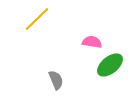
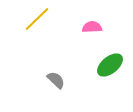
pink semicircle: moved 15 px up; rotated 12 degrees counterclockwise
gray semicircle: rotated 24 degrees counterclockwise
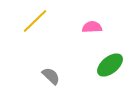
yellow line: moved 2 px left, 2 px down
gray semicircle: moved 5 px left, 4 px up
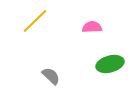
green ellipse: moved 1 px up; rotated 24 degrees clockwise
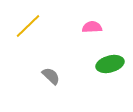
yellow line: moved 7 px left, 5 px down
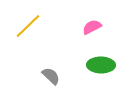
pink semicircle: rotated 24 degrees counterclockwise
green ellipse: moved 9 px left, 1 px down; rotated 16 degrees clockwise
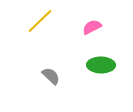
yellow line: moved 12 px right, 5 px up
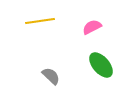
yellow line: rotated 36 degrees clockwise
green ellipse: rotated 48 degrees clockwise
